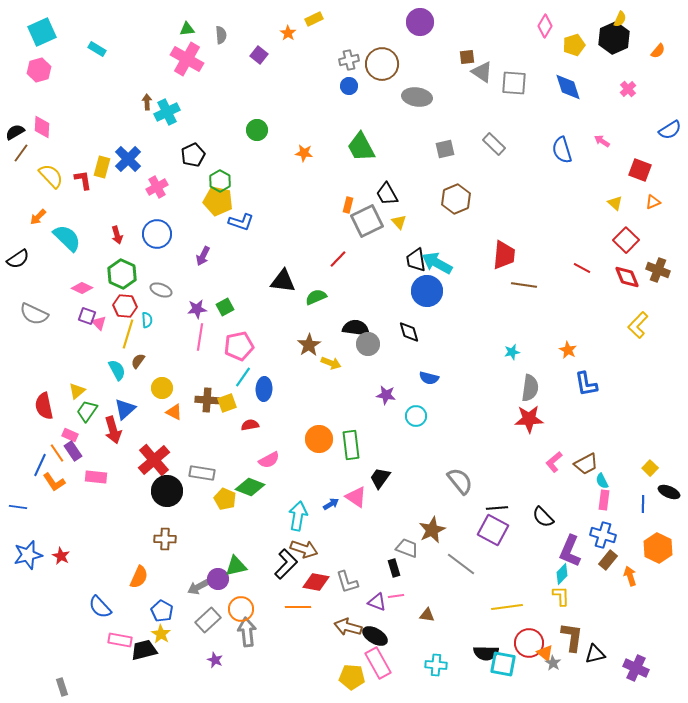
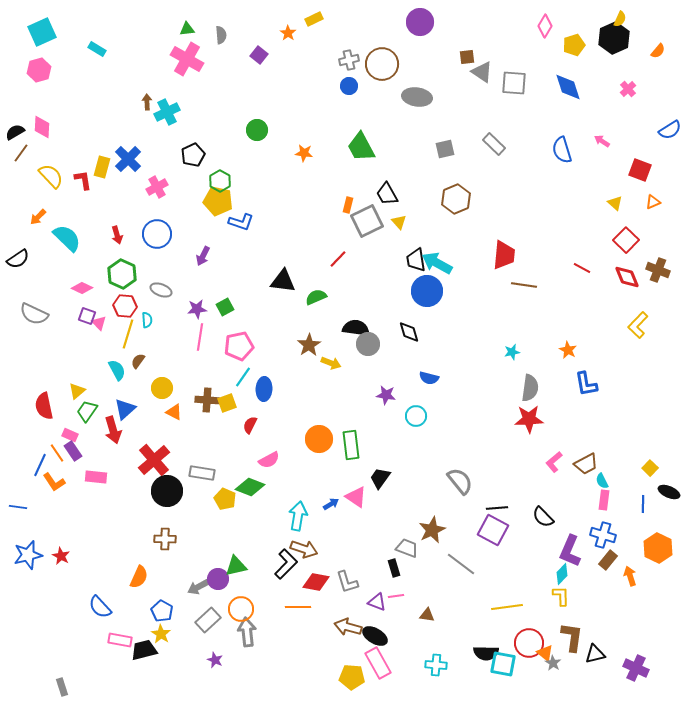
red semicircle at (250, 425): rotated 54 degrees counterclockwise
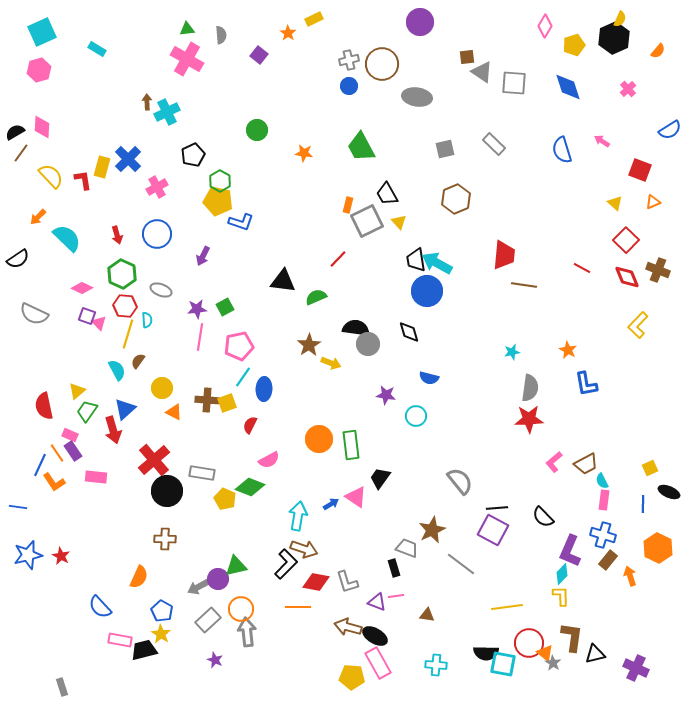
yellow square at (650, 468): rotated 21 degrees clockwise
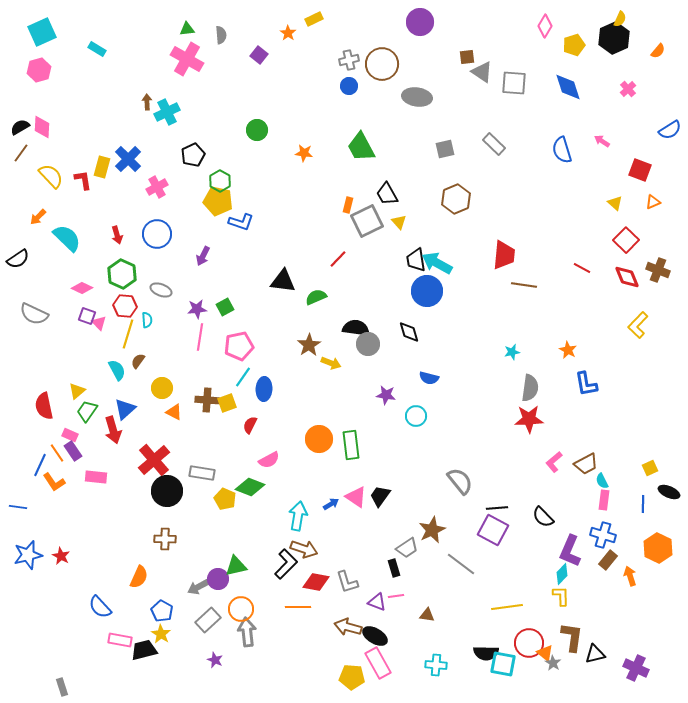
black semicircle at (15, 132): moved 5 px right, 5 px up
black trapezoid at (380, 478): moved 18 px down
gray trapezoid at (407, 548): rotated 125 degrees clockwise
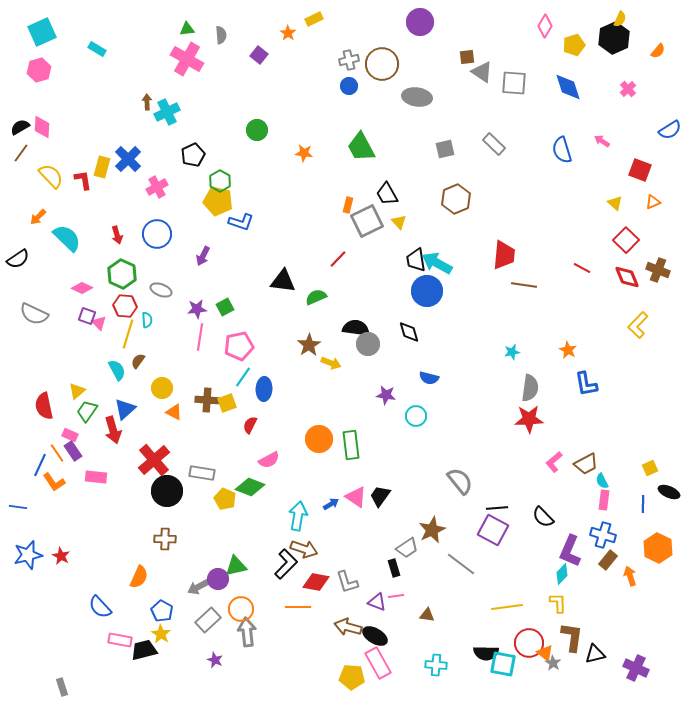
yellow L-shape at (561, 596): moved 3 px left, 7 px down
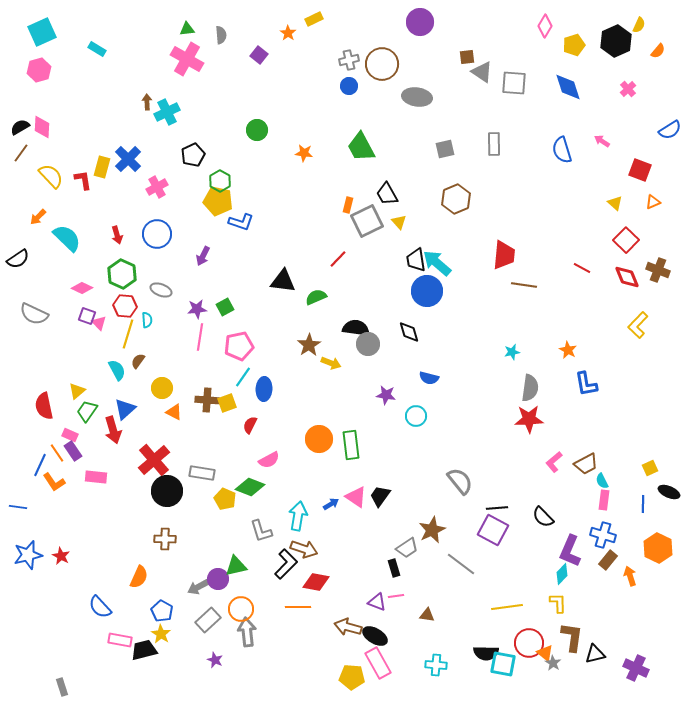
yellow semicircle at (620, 19): moved 19 px right, 6 px down
black hexagon at (614, 38): moved 2 px right, 3 px down
gray rectangle at (494, 144): rotated 45 degrees clockwise
cyan arrow at (437, 263): rotated 12 degrees clockwise
gray L-shape at (347, 582): moved 86 px left, 51 px up
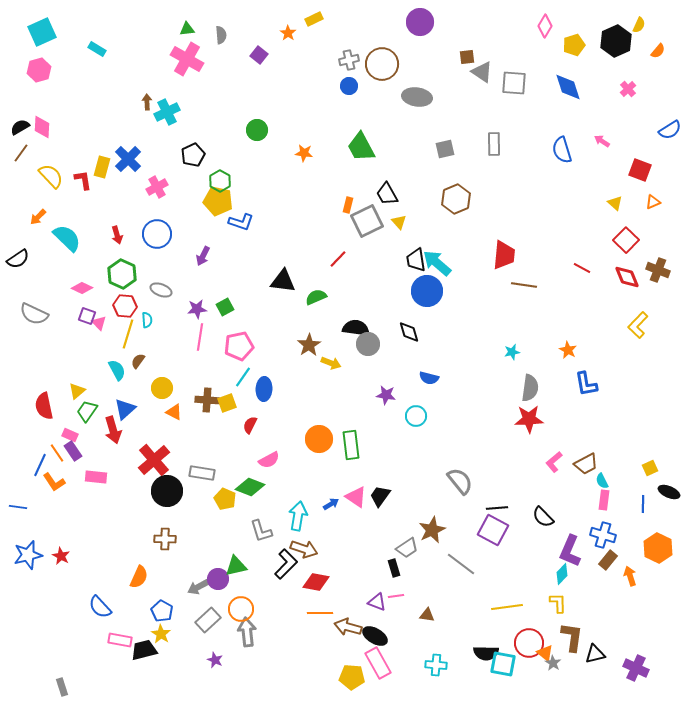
orange line at (298, 607): moved 22 px right, 6 px down
